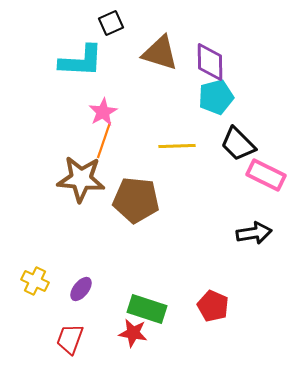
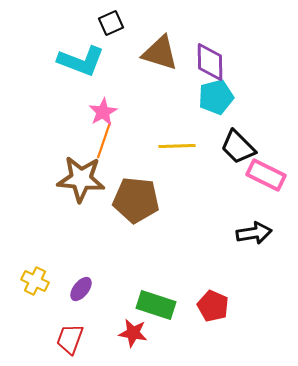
cyan L-shape: rotated 18 degrees clockwise
black trapezoid: moved 3 px down
green rectangle: moved 9 px right, 4 px up
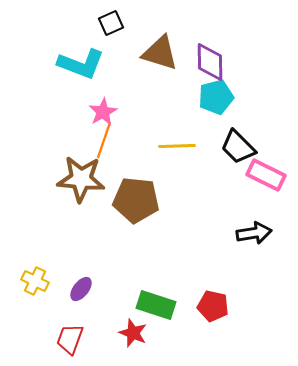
cyan L-shape: moved 3 px down
red pentagon: rotated 12 degrees counterclockwise
red star: rotated 12 degrees clockwise
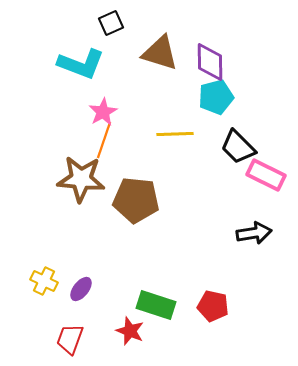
yellow line: moved 2 px left, 12 px up
yellow cross: moved 9 px right
red star: moved 3 px left, 2 px up
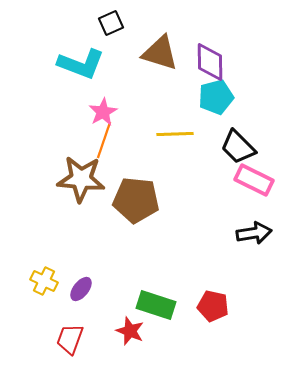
pink rectangle: moved 12 px left, 5 px down
